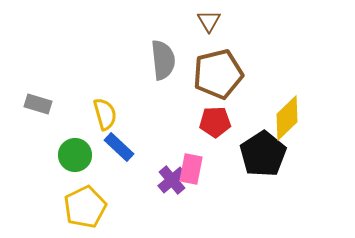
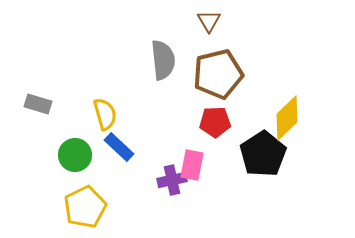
pink rectangle: moved 1 px right, 4 px up
purple cross: rotated 28 degrees clockwise
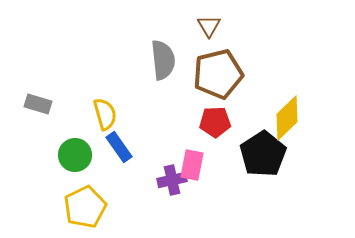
brown triangle: moved 5 px down
blue rectangle: rotated 12 degrees clockwise
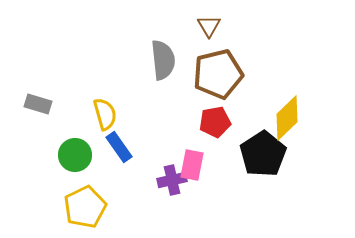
red pentagon: rotated 8 degrees counterclockwise
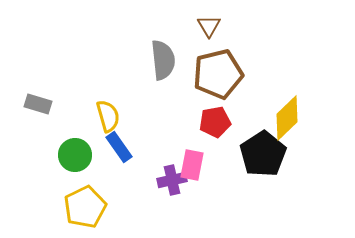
yellow semicircle: moved 3 px right, 2 px down
